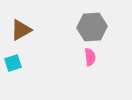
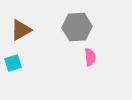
gray hexagon: moved 15 px left
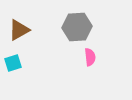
brown triangle: moved 2 px left
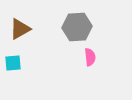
brown triangle: moved 1 px right, 1 px up
cyan square: rotated 12 degrees clockwise
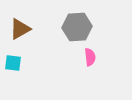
cyan square: rotated 12 degrees clockwise
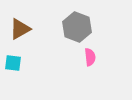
gray hexagon: rotated 24 degrees clockwise
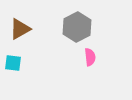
gray hexagon: rotated 12 degrees clockwise
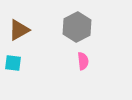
brown triangle: moved 1 px left, 1 px down
pink semicircle: moved 7 px left, 4 px down
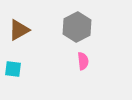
cyan square: moved 6 px down
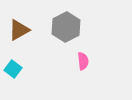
gray hexagon: moved 11 px left
cyan square: rotated 30 degrees clockwise
